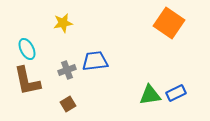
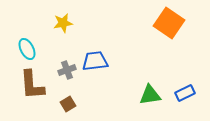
brown L-shape: moved 5 px right, 4 px down; rotated 8 degrees clockwise
blue rectangle: moved 9 px right
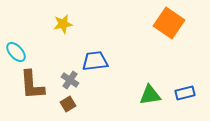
yellow star: moved 1 px down
cyan ellipse: moved 11 px left, 3 px down; rotated 15 degrees counterclockwise
gray cross: moved 3 px right, 10 px down; rotated 36 degrees counterclockwise
blue rectangle: rotated 12 degrees clockwise
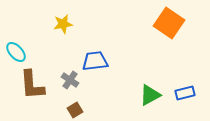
green triangle: rotated 20 degrees counterclockwise
brown square: moved 7 px right, 6 px down
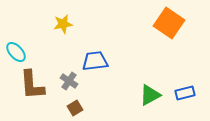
gray cross: moved 1 px left, 1 px down
brown square: moved 2 px up
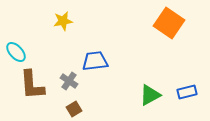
yellow star: moved 3 px up
blue rectangle: moved 2 px right, 1 px up
brown square: moved 1 px left, 1 px down
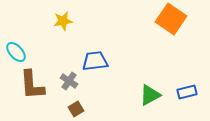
orange square: moved 2 px right, 4 px up
brown square: moved 2 px right
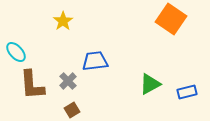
yellow star: rotated 24 degrees counterclockwise
gray cross: moved 1 px left; rotated 12 degrees clockwise
green triangle: moved 11 px up
brown square: moved 4 px left, 1 px down
